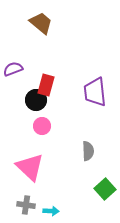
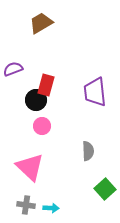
brown trapezoid: rotated 70 degrees counterclockwise
cyan arrow: moved 3 px up
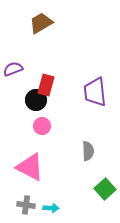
pink triangle: rotated 16 degrees counterclockwise
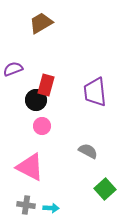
gray semicircle: rotated 60 degrees counterclockwise
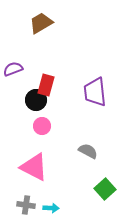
pink triangle: moved 4 px right
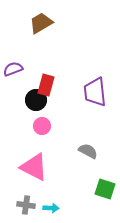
green square: rotated 30 degrees counterclockwise
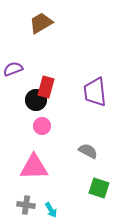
red rectangle: moved 2 px down
pink triangle: rotated 28 degrees counterclockwise
green square: moved 6 px left, 1 px up
cyan arrow: moved 2 px down; rotated 56 degrees clockwise
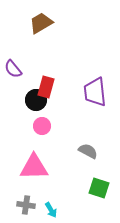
purple semicircle: rotated 108 degrees counterclockwise
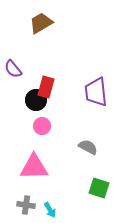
purple trapezoid: moved 1 px right
gray semicircle: moved 4 px up
cyan arrow: moved 1 px left
